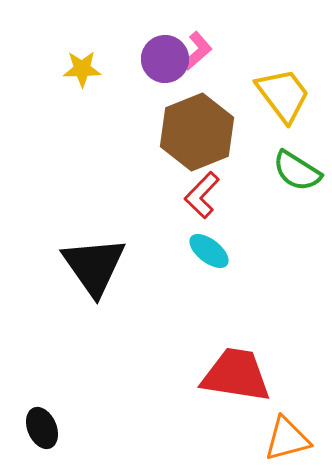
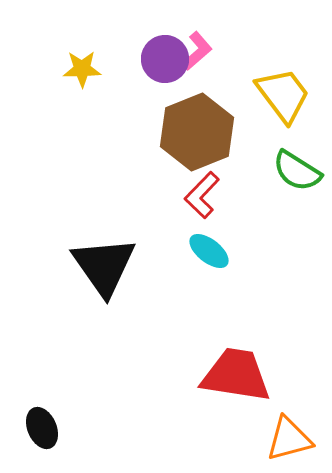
black triangle: moved 10 px right
orange triangle: moved 2 px right
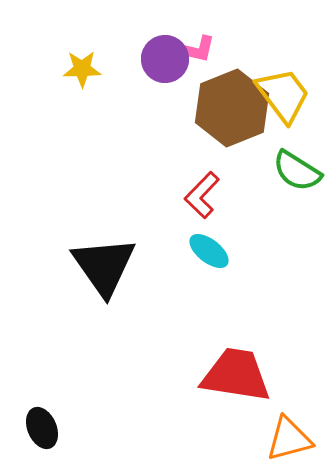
pink L-shape: moved 1 px left, 2 px up; rotated 54 degrees clockwise
brown hexagon: moved 35 px right, 24 px up
